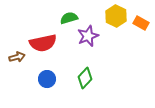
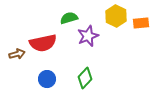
orange rectangle: rotated 35 degrees counterclockwise
brown arrow: moved 3 px up
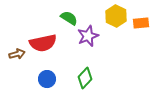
green semicircle: rotated 48 degrees clockwise
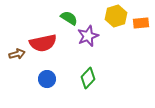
yellow hexagon: rotated 15 degrees clockwise
green diamond: moved 3 px right
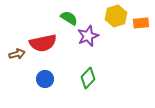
blue circle: moved 2 px left
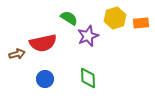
yellow hexagon: moved 1 px left, 2 px down
green diamond: rotated 45 degrees counterclockwise
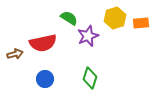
brown arrow: moved 2 px left
green diamond: moved 2 px right; rotated 20 degrees clockwise
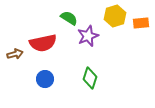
yellow hexagon: moved 2 px up
